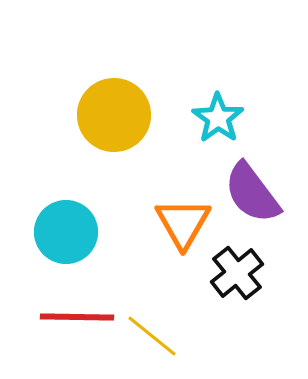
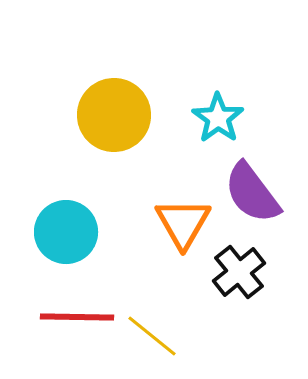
black cross: moved 2 px right, 1 px up
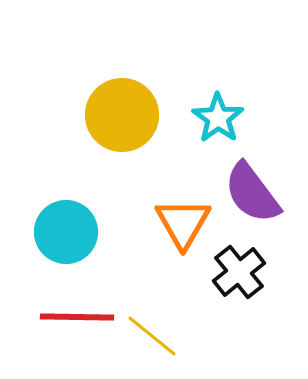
yellow circle: moved 8 px right
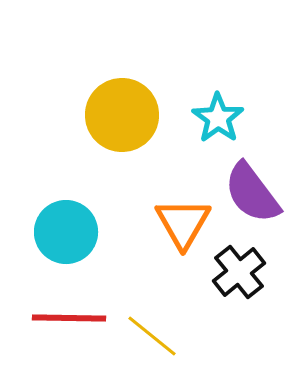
red line: moved 8 px left, 1 px down
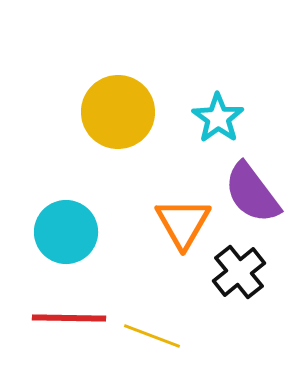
yellow circle: moved 4 px left, 3 px up
yellow line: rotated 18 degrees counterclockwise
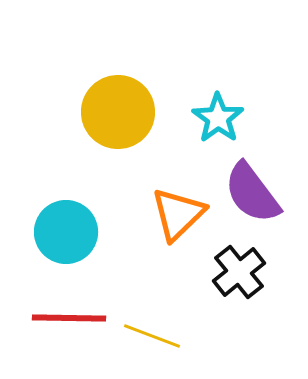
orange triangle: moved 5 px left, 9 px up; rotated 16 degrees clockwise
